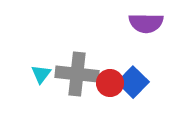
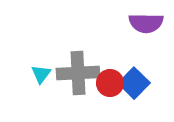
gray cross: moved 1 px right, 1 px up; rotated 9 degrees counterclockwise
blue square: moved 1 px right, 1 px down
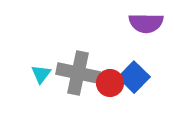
gray cross: rotated 15 degrees clockwise
blue square: moved 6 px up
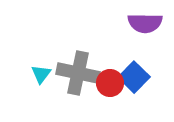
purple semicircle: moved 1 px left
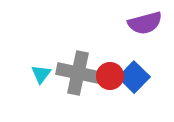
purple semicircle: rotated 16 degrees counterclockwise
red circle: moved 7 px up
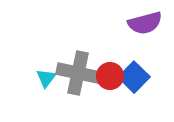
cyan triangle: moved 5 px right, 4 px down
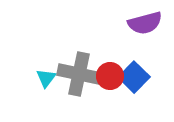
gray cross: moved 1 px right, 1 px down
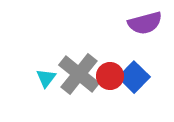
gray cross: rotated 27 degrees clockwise
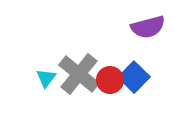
purple semicircle: moved 3 px right, 4 px down
red circle: moved 4 px down
